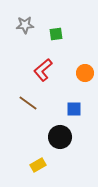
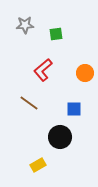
brown line: moved 1 px right
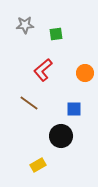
black circle: moved 1 px right, 1 px up
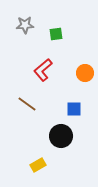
brown line: moved 2 px left, 1 px down
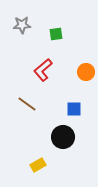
gray star: moved 3 px left
orange circle: moved 1 px right, 1 px up
black circle: moved 2 px right, 1 px down
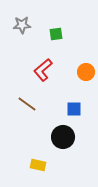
yellow rectangle: rotated 42 degrees clockwise
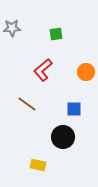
gray star: moved 10 px left, 3 px down
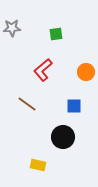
blue square: moved 3 px up
